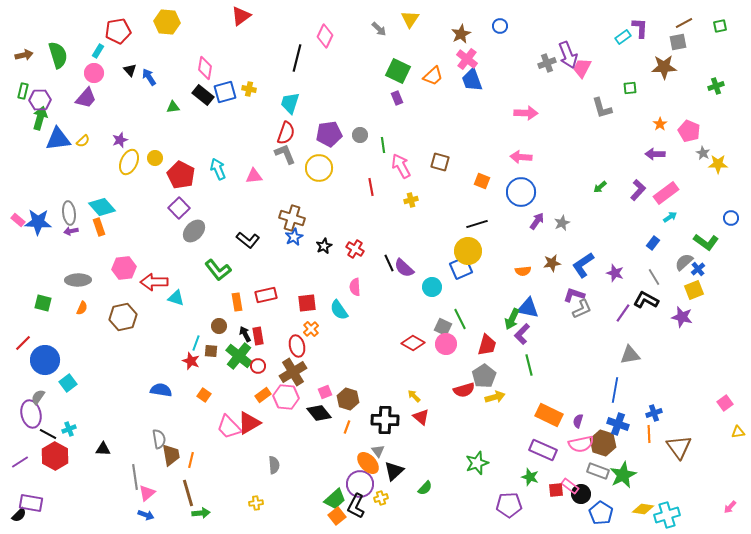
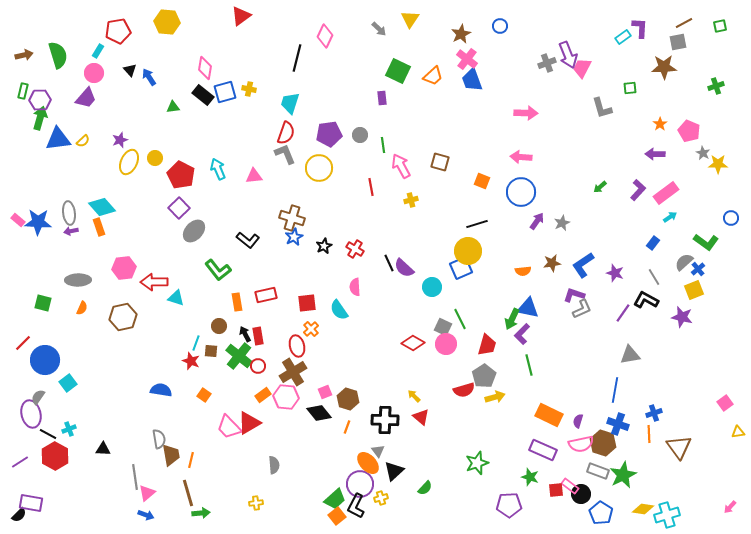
purple rectangle at (397, 98): moved 15 px left; rotated 16 degrees clockwise
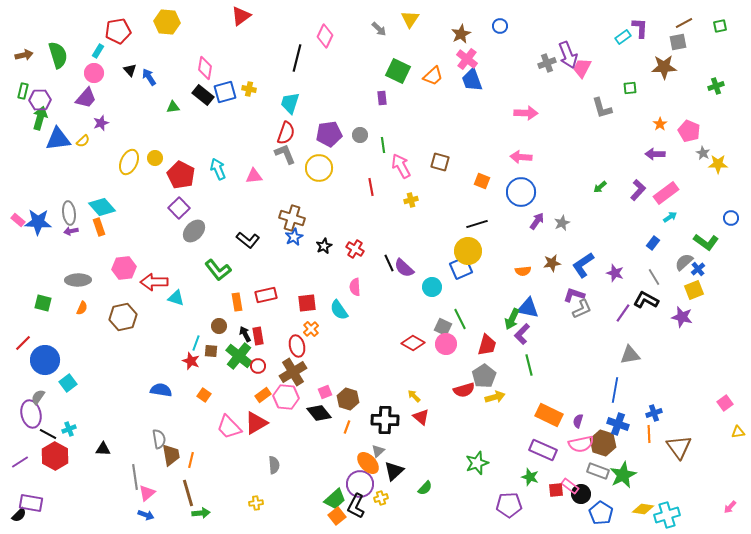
purple star at (120, 140): moved 19 px left, 17 px up
red triangle at (249, 423): moved 7 px right
gray triangle at (378, 451): rotated 24 degrees clockwise
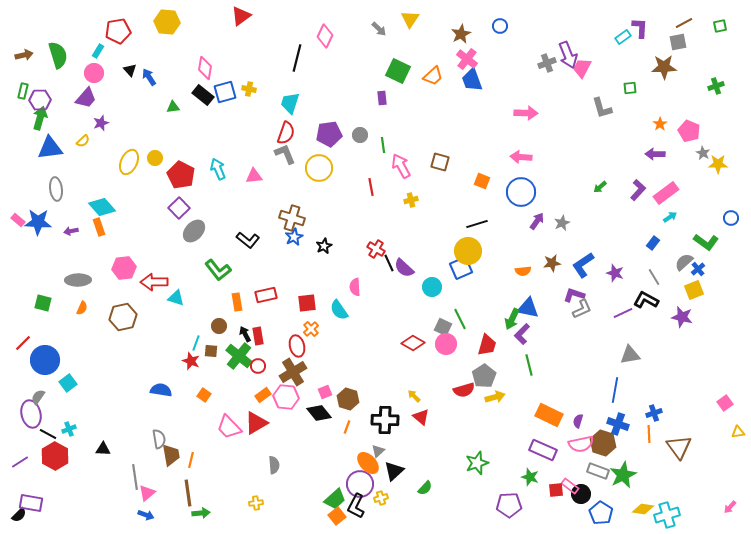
blue triangle at (58, 139): moved 8 px left, 9 px down
gray ellipse at (69, 213): moved 13 px left, 24 px up
red cross at (355, 249): moved 21 px right
purple line at (623, 313): rotated 30 degrees clockwise
brown line at (188, 493): rotated 8 degrees clockwise
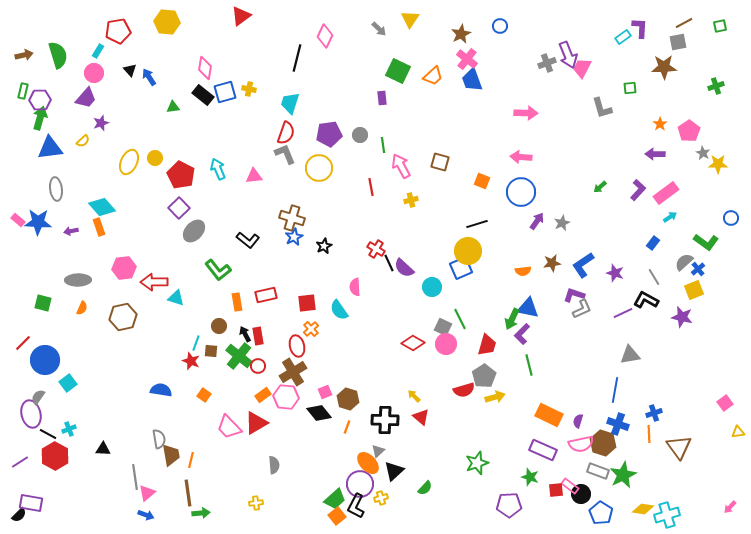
pink pentagon at (689, 131): rotated 15 degrees clockwise
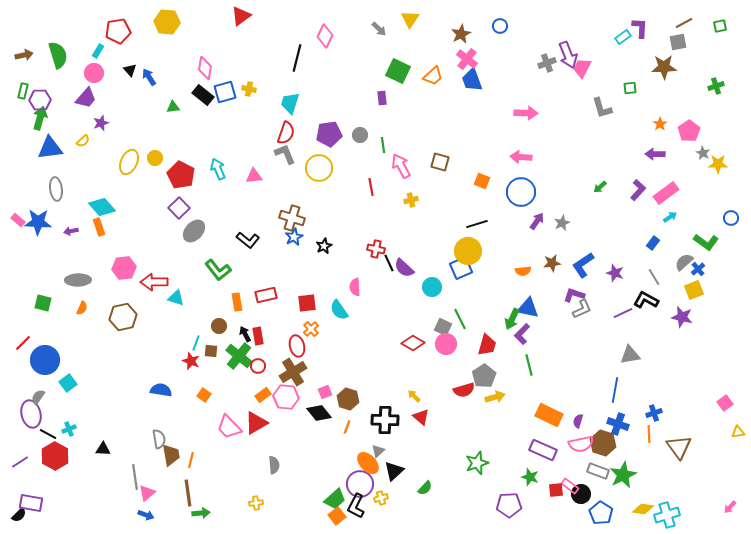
red cross at (376, 249): rotated 18 degrees counterclockwise
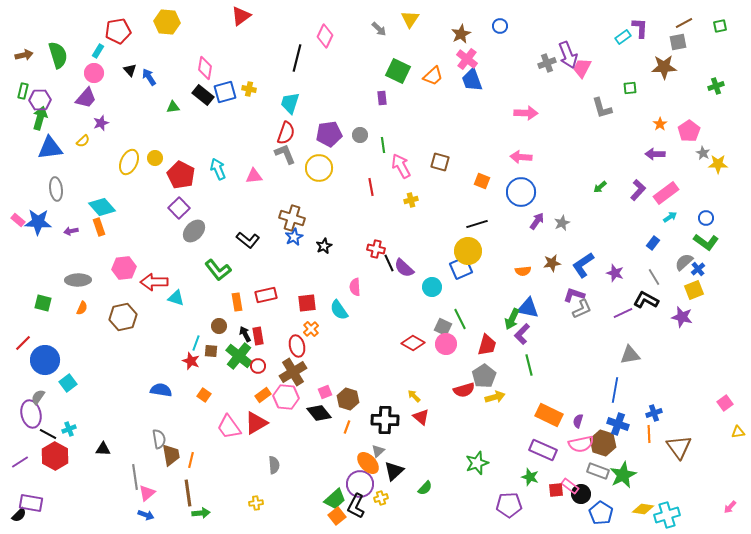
blue circle at (731, 218): moved 25 px left
pink trapezoid at (229, 427): rotated 8 degrees clockwise
